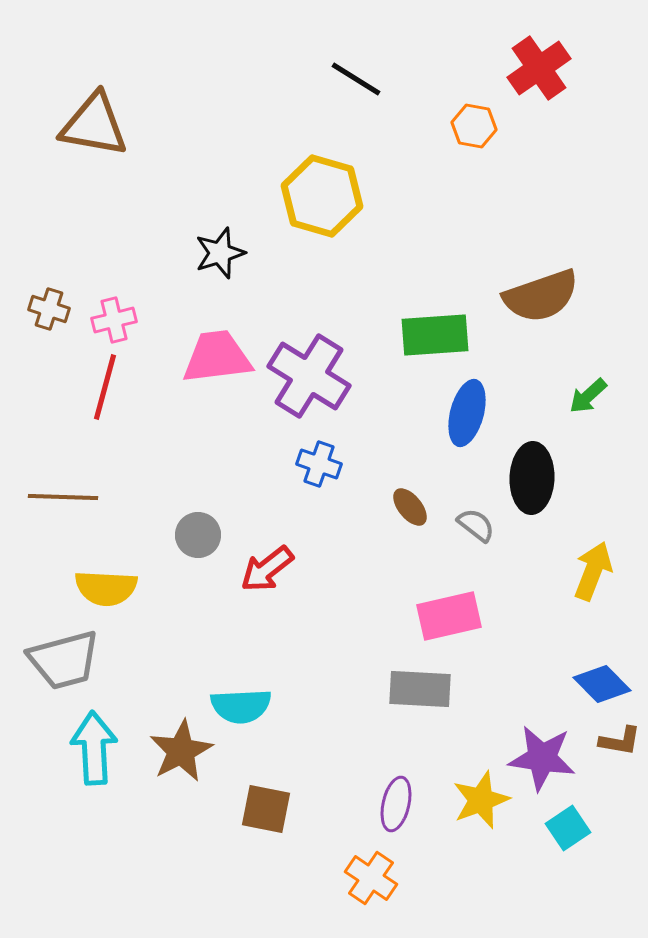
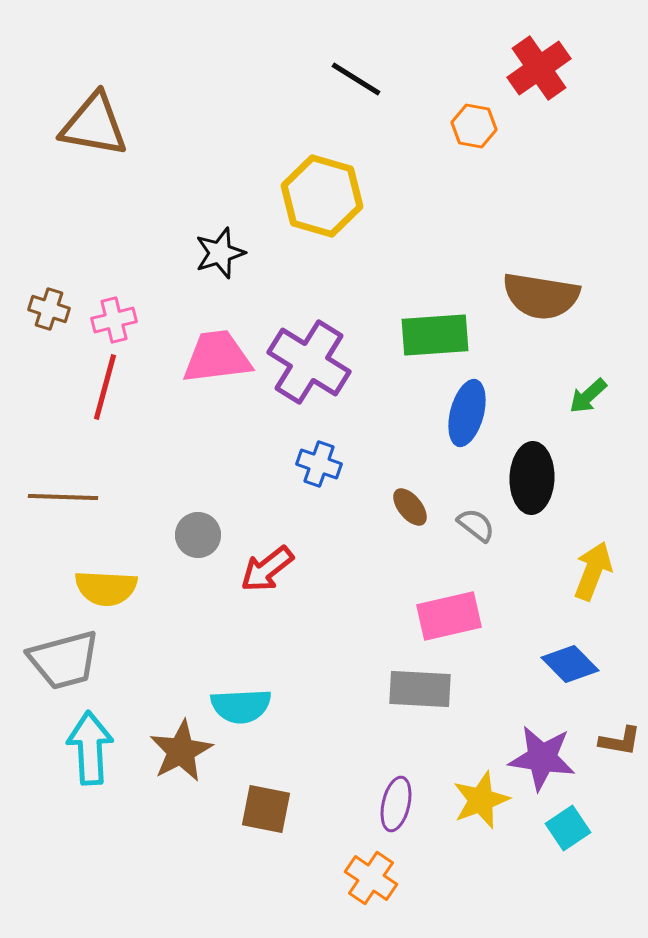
brown semicircle: rotated 28 degrees clockwise
purple cross: moved 14 px up
blue diamond: moved 32 px left, 20 px up
cyan arrow: moved 4 px left
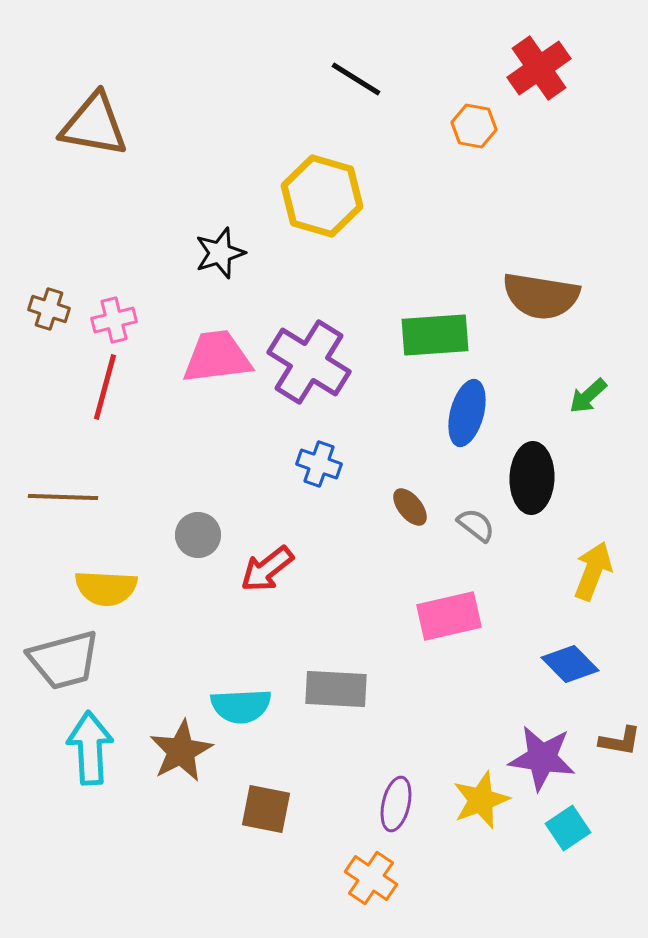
gray rectangle: moved 84 px left
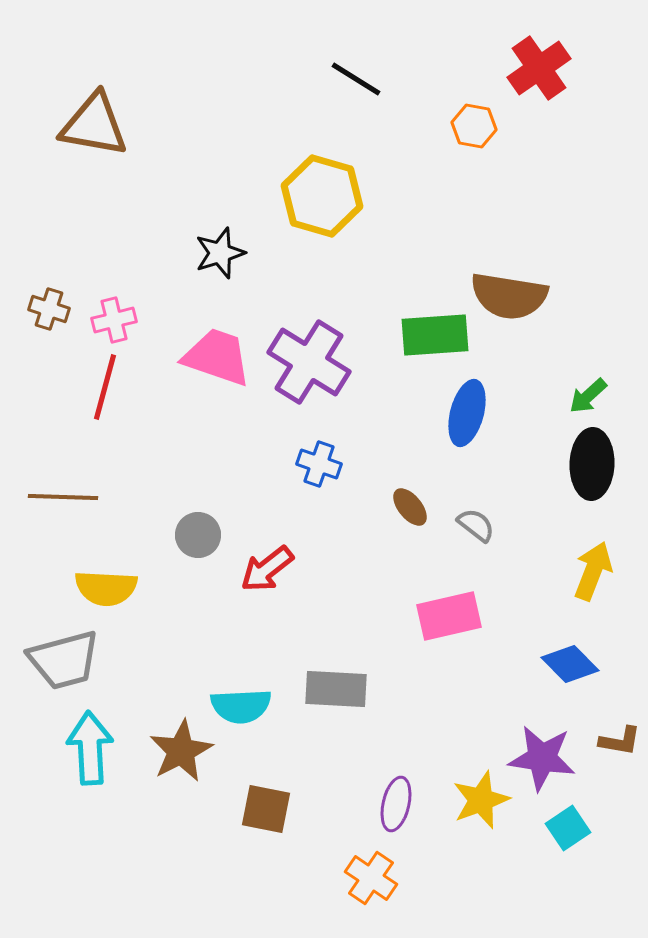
brown semicircle: moved 32 px left
pink trapezoid: rotated 26 degrees clockwise
black ellipse: moved 60 px right, 14 px up
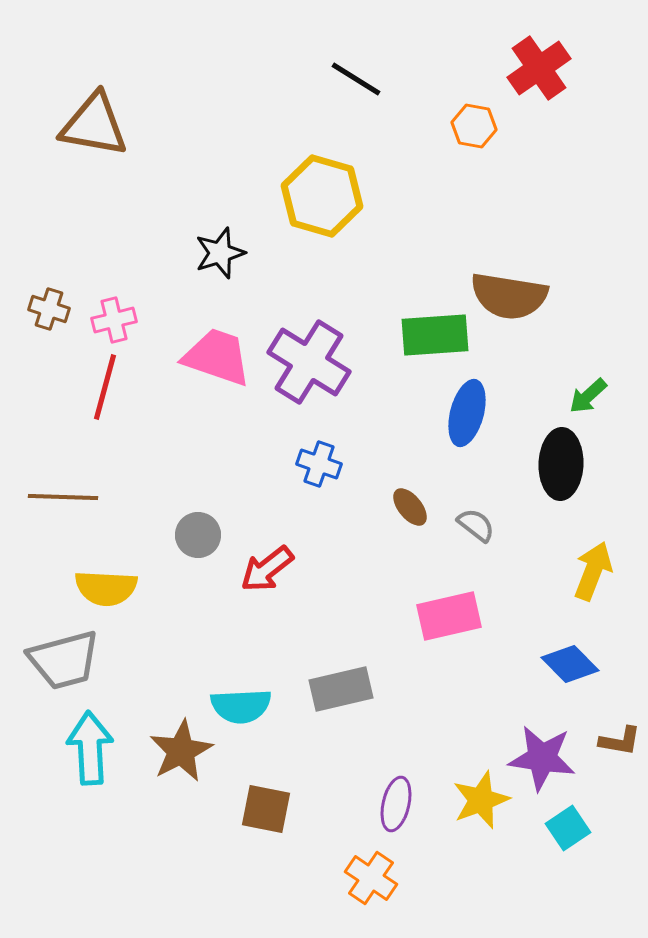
black ellipse: moved 31 px left
gray rectangle: moved 5 px right; rotated 16 degrees counterclockwise
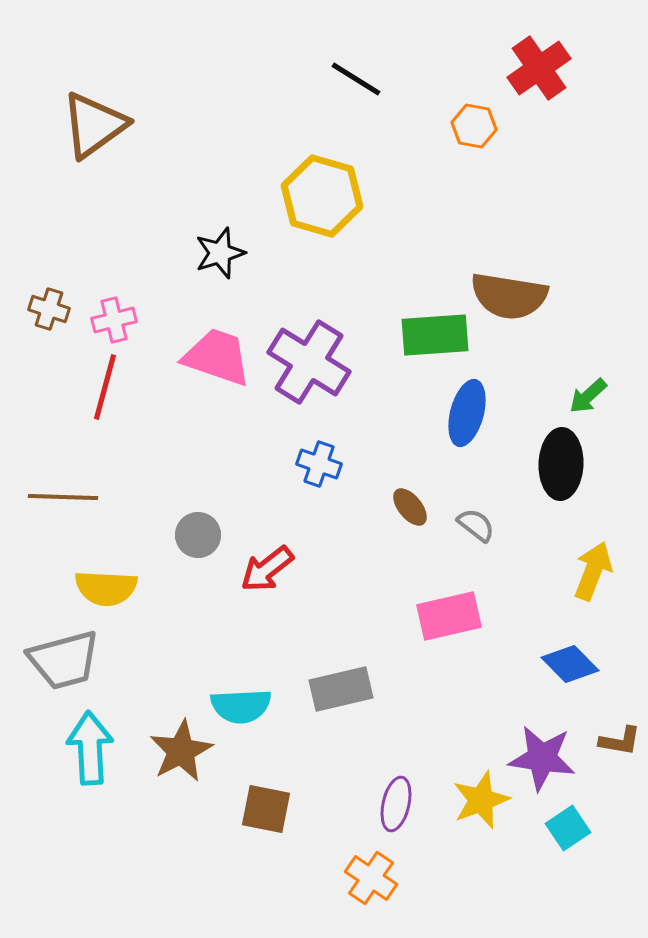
brown triangle: rotated 46 degrees counterclockwise
